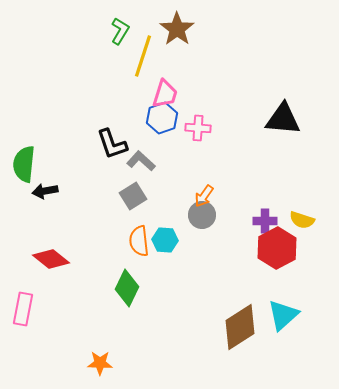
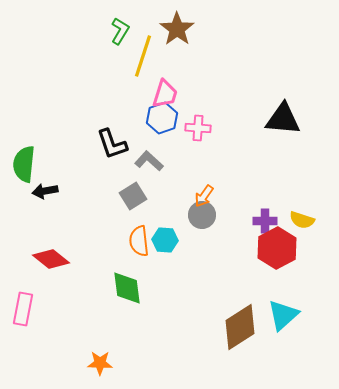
gray L-shape: moved 8 px right
green diamond: rotated 33 degrees counterclockwise
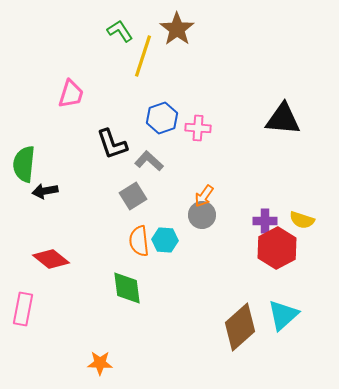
green L-shape: rotated 64 degrees counterclockwise
pink trapezoid: moved 94 px left
brown diamond: rotated 9 degrees counterclockwise
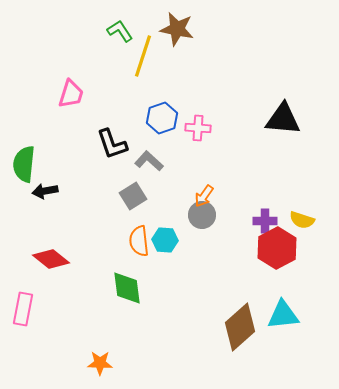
brown star: rotated 24 degrees counterclockwise
cyan triangle: rotated 36 degrees clockwise
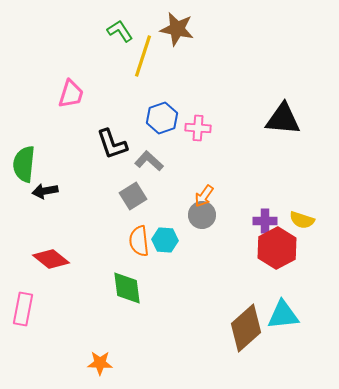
brown diamond: moved 6 px right, 1 px down
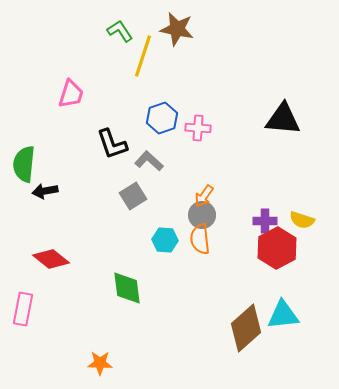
orange semicircle: moved 61 px right, 2 px up
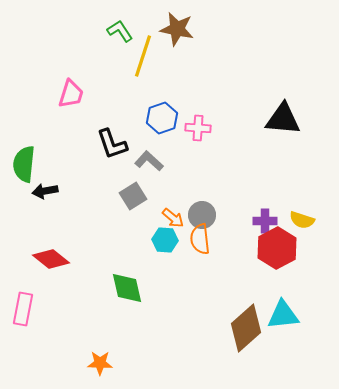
orange arrow: moved 31 px left, 22 px down; rotated 85 degrees counterclockwise
green diamond: rotated 6 degrees counterclockwise
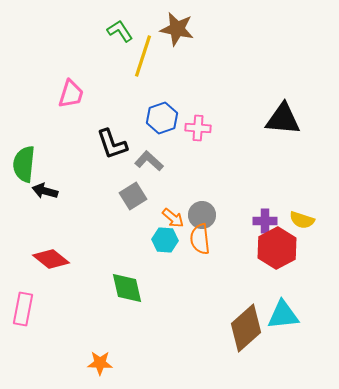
black arrow: rotated 25 degrees clockwise
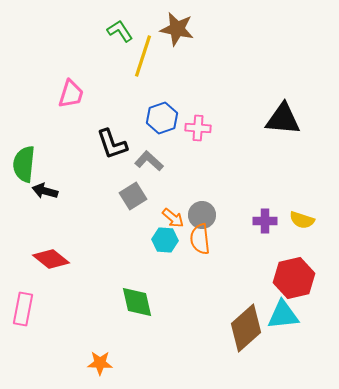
red hexagon: moved 17 px right, 30 px down; rotated 15 degrees clockwise
green diamond: moved 10 px right, 14 px down
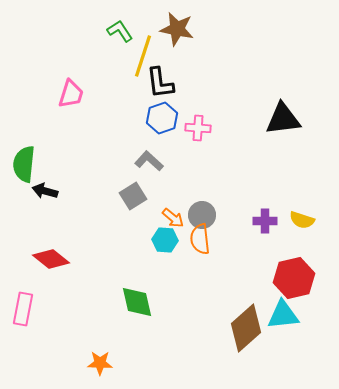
black triangle: rotated 12 degrees counterclockwise
black L-shape: moved 48 px right, 61 px up; rotated 12 degrees clockwise
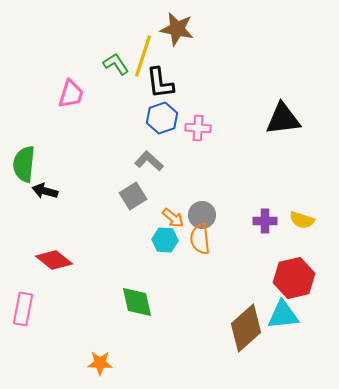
green L-shape: moved 4 px left, 33 px down
red diamond: moved 3 px right, 1 px down
